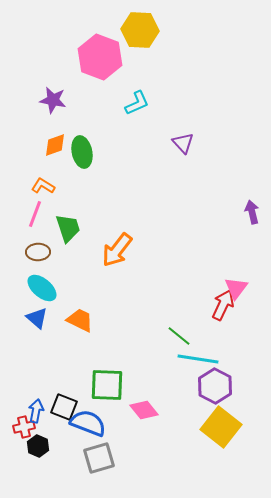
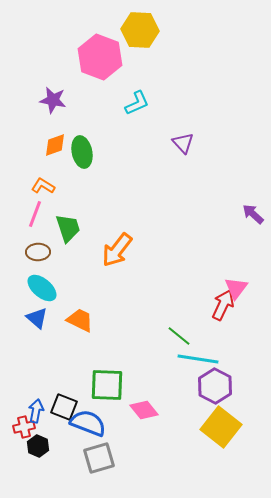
purple arrow: moved 1 px right, 2 px down; rotated 35 degrees counterclockwise
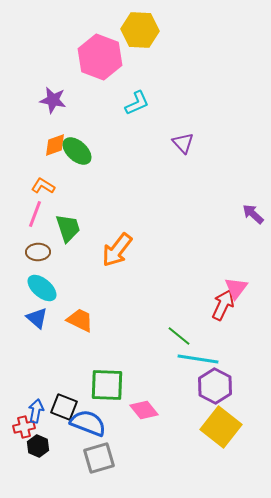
green ellipse: moved 5 px left, 1 px up; rotated 36 degrees counterclockwise
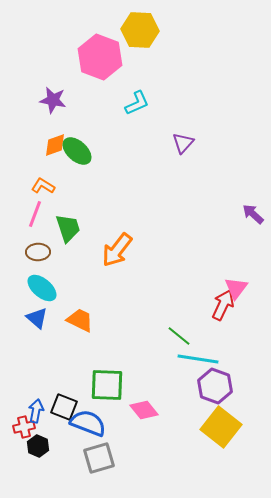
purple triangle: rotated 25 degrees clockwise
purple hexagon: rotated 8 degrees counterclockwise
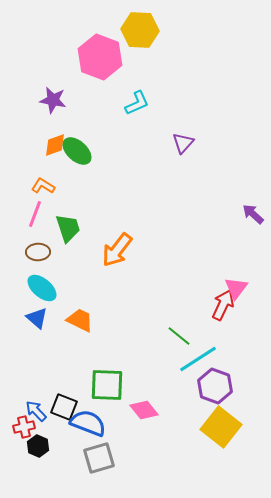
cyan line: rotated 42 degrees counterclockwise
blue arrow: rotated 55 degrees counterclockwise
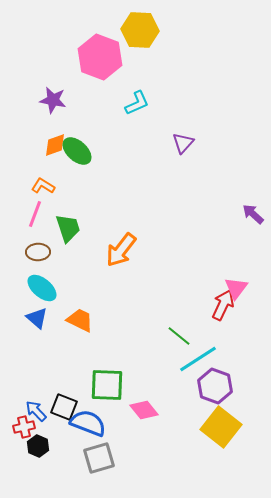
orange arrow: moved 4 px right
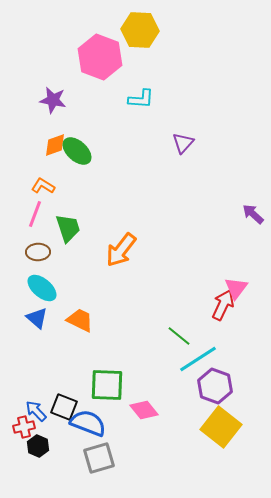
cyan L-shape: moved 4 px right, 4 px up; rotated 28 degrees clockwise
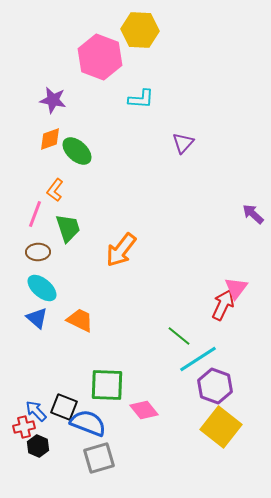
orange diamond: moved 5 px left, 6 px up
orange L-shape: moved 12 px right, 4 px down; rotated 85 degrees counterclockwise
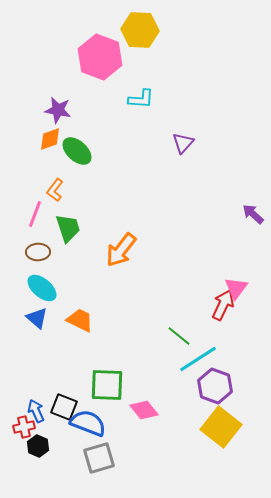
purple star: moved 5 px right, 10 px down
blue arrow: rotated 20 degrees clockwise
